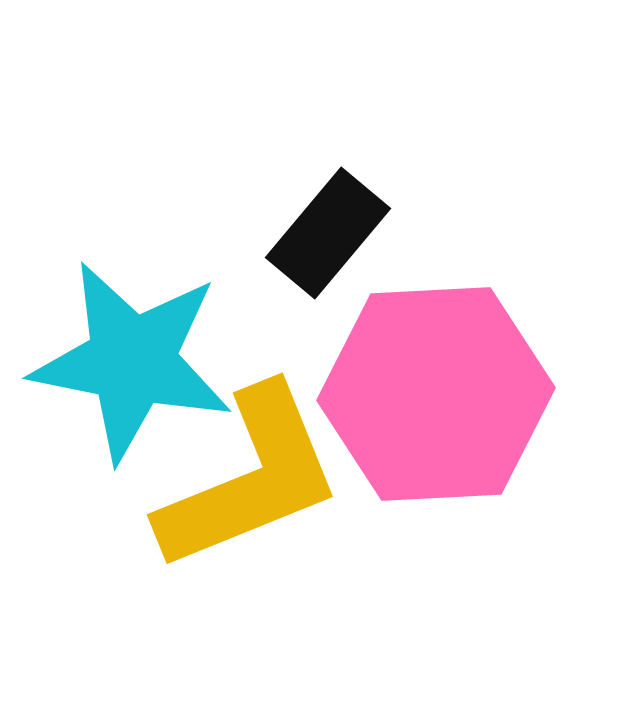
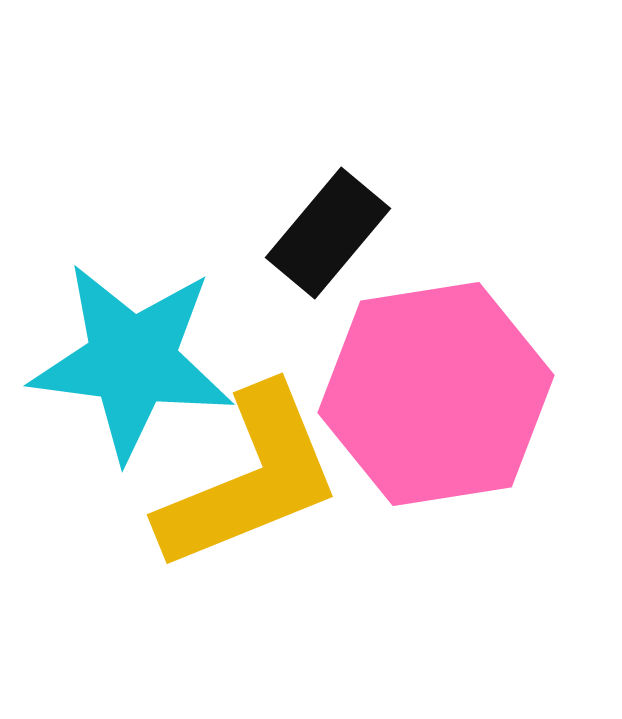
cyan star: rotated 4 degrees counterclockwise
pink hexagon: rotated 6 degrees counterclockwise
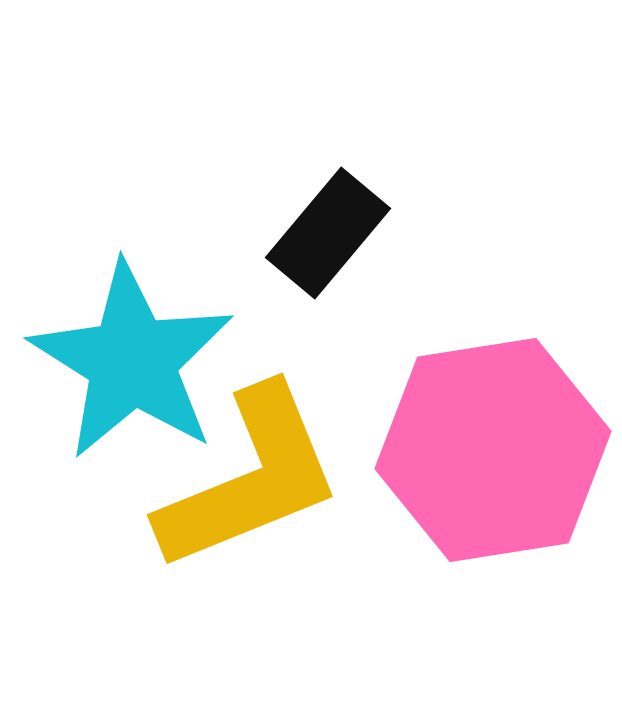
cyan star: rotated 25 degrees clockwise
pink hexagon: moved 57 px right, 56 px down
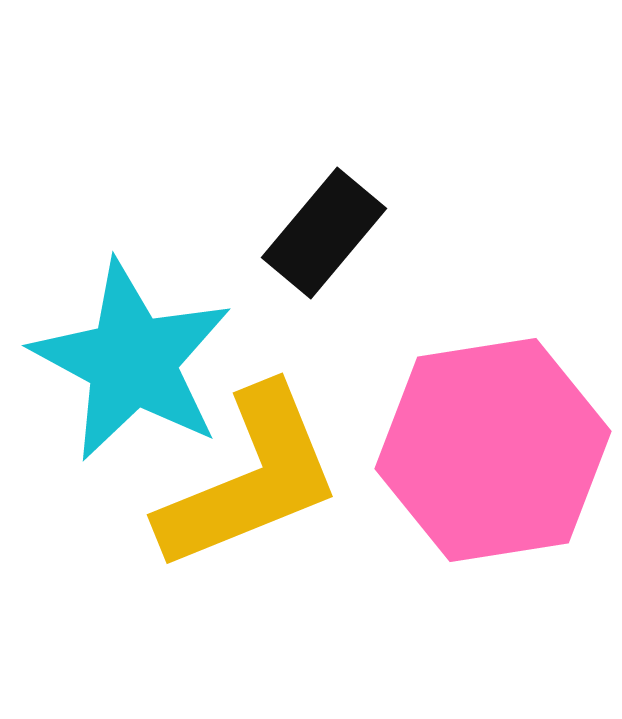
black rectangle: moved 4 px left
cyan star: rotated 4 degrees counterclockwise
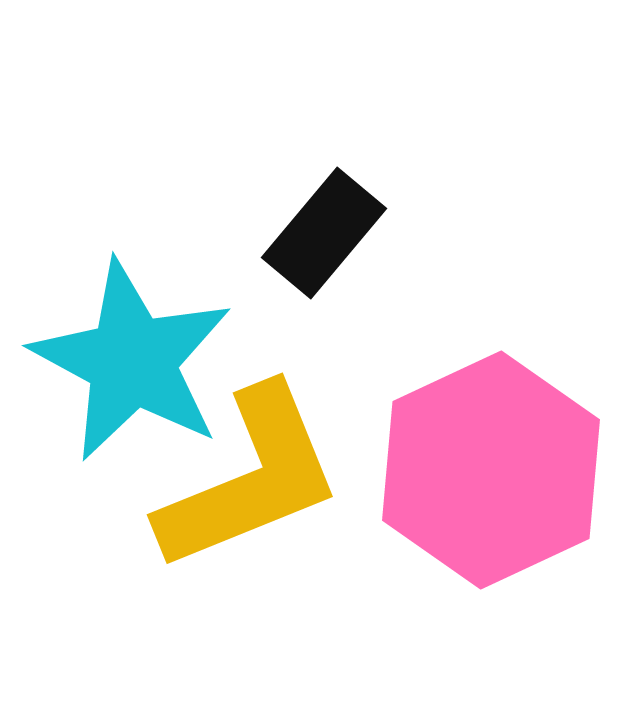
pink hexagon: moved 2 px left, 20 px down; rotated 16 degrees counterclockwise
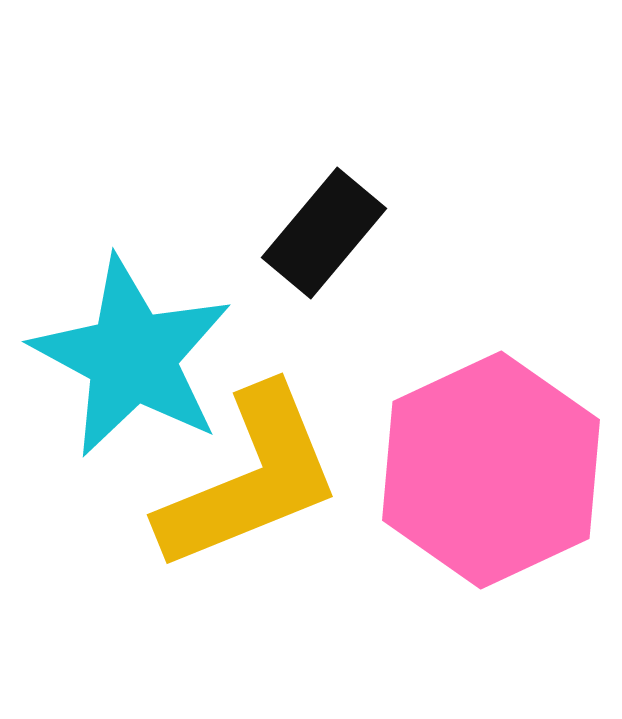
cyan star: moved 4 px up
